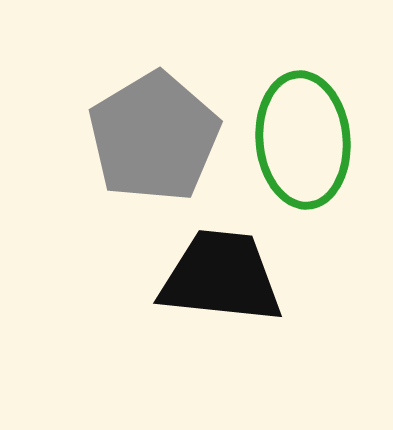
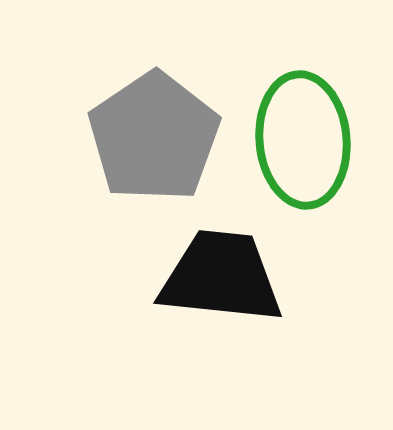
gray pentagon: rotated 3 degrees counterclockwise
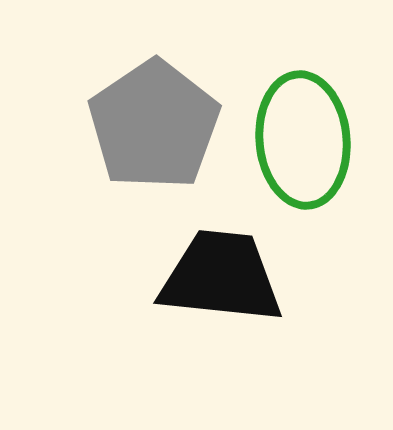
gray pentagon: moved 12 px up
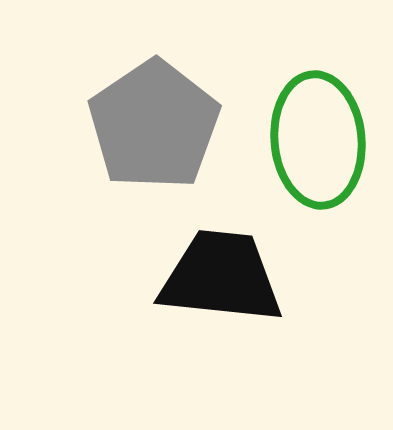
green ellipse: moved 15 px right
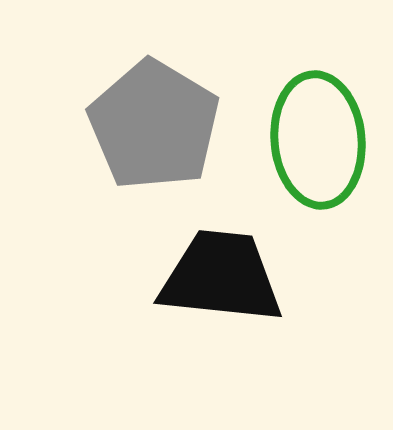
gray pentagon: rotated 7 degrees counterclockwise
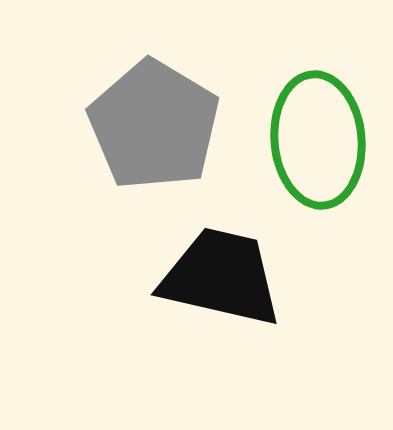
black trapezoid: rotated 7 degrees clockwise
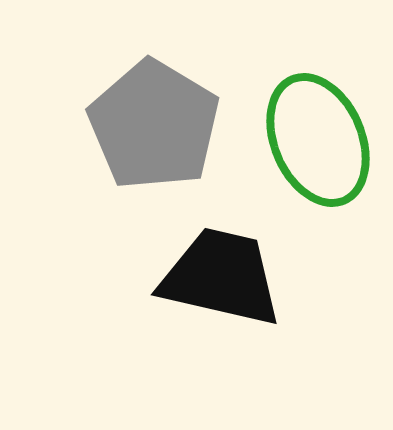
green ellipse: rotated 18 degrees counterclockwise
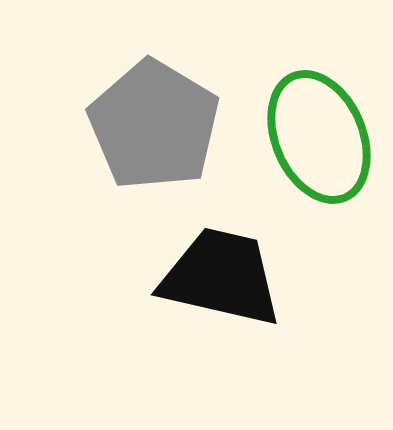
green ellipse: moved 1 px right, 3 px up
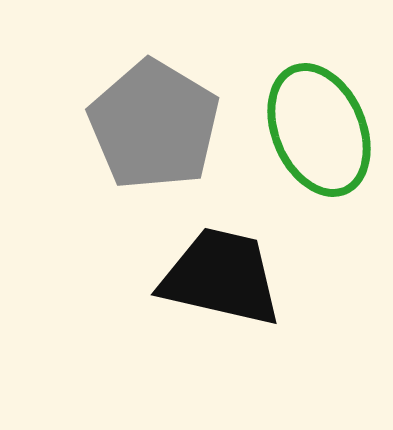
green ellipse: moved 7 px up
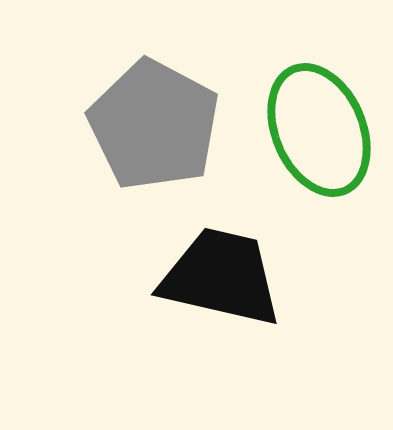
gray pentagon: rotated 3 degrees counterclockwise
